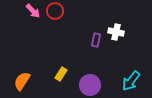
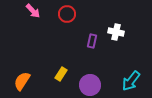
red circle: moved 12 px right, 3 px down
purple rectangle: moved 4 px left, 1 px down
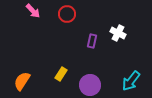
white cross: moved 2 px right, 1 px down; rotated 14 degrees clockwise
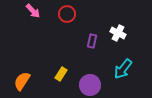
cyan arrow: moved 8 px left, 12 px up
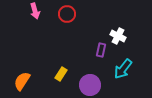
pink arrow: moved 2 px right; rotated 28 degrees clockwise
white cross: moved 3 px down
purple rectangle: moved 9 px right, 9 px down
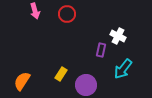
purple circle: moved 4 px left
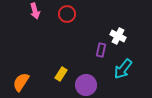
orange semicircle: moved 1 px left, 1 px down
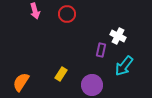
cyan arrow: moved 1 px right, 3 px up
purple circle: moved 6 px right
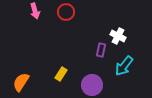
red circle: moved 1 px left, 2 px up
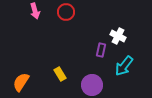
yellow rectangle: moved 1 px left; rotated 64 degrees counterclockwise
